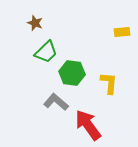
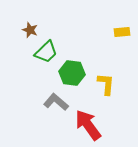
brown star: moved 5 px left, 7 px down
yellow L-shape: moved 3 px left, 1 px down
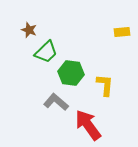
brown star: moved 1 px left
green hexagon: moved 1 px left
yellow L-shape: moved 1 px left, 1 px down
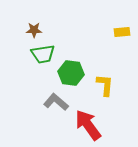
brown star: moved 5 px right; rotated 21 degrees counterclockwise
green trapezoid: moved 3 px left, 2 px down; rotated 35 degrees clockwise
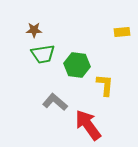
green hexagon: moved 6 px right, 8 px up
gray L-shape: moved 1 px left
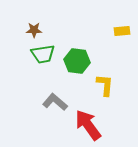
yellow rectangle: moved 1 px up
green hexagon: moved 4 px up
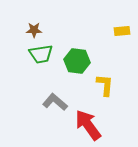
green trapezoid: moved 2 px left
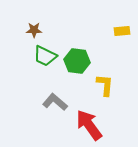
green trapezoid: moved 4 px right, 2 px down; rotated 35 degrees clockwise
red arrow: moved 1 px right
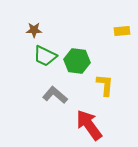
gray L-shape: moved 7 px up
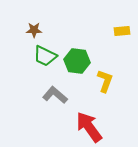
yellow L-shape: moved 4 px up; rotated 15 degrees clockwise
red arrow: moved 2 px down
